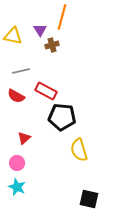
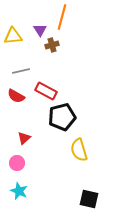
yellow triangle: rotated 18 degrees counterclockwise
black pentagon: rotated 20 degrees counterclockwise
cyan star: moved 2 px right, 4 px down
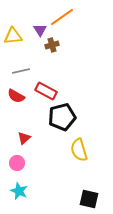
orange line: rotated 40 degrees clockwise
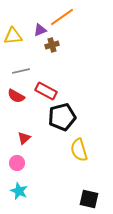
purple triangle: rotated 40 degrees clockwise
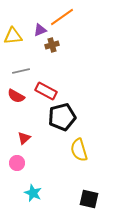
cyan star: moved 14 px right, 2 px down
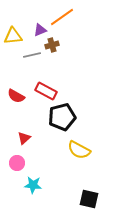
gray line: moved 11 px right, 16 px up
yellow semicircle: rotated 45 degrees counterclockwise
cyan star: moved 8 px up; rotated 18 degrees counterclockwise
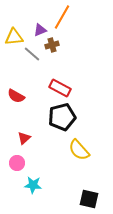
orange line: rotated 25 degrees counterclockwise
yellow triangle: moved 1 px right, 1 px down
gray line: moved 1 px up; rotated 54 degrees clockwise
red rectangle: moved 14 px right, 3 px up
yellow semicircle: rotated 20 degrees clockwise
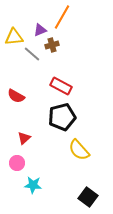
red rectangle: moved 1 px right, 2 px up
black square: moved 1 px left, 2 px up; rotated 24 degrees clockwise
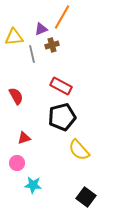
purple triangle: moved 1 px right, 1 px up
gray line: rotated 36 degrees clockwise
red semicircle: rotated 150 degrees counterclockwise
red triangle: rotated 24 degrees clockwise
black square: moved 2 px left
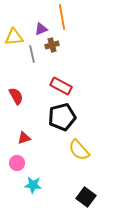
orange line: rotated 40 degrees counterclockwise
